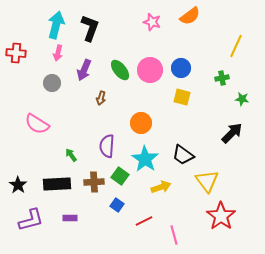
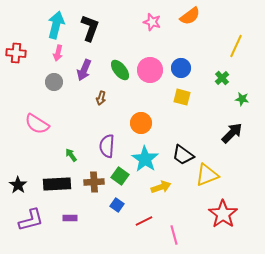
green cross: rotated 32 degrees counterclockwise
gray circle: moved 2 px right, 1 px up
yellow triangle: moved 6 px up; rotated 45 degrees clockwise
red star: moved 2 px right, 2 px up
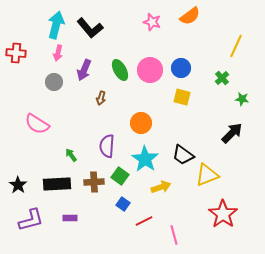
black L-shape: rotated 120 degrees clockwise
green ellipse: rotated 10 degrees clockwise
blue square: moved 6 px right, 1 px up
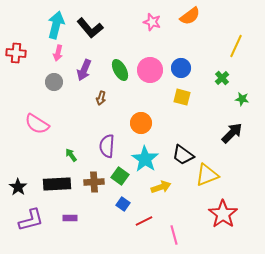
black star: moved 2 px down
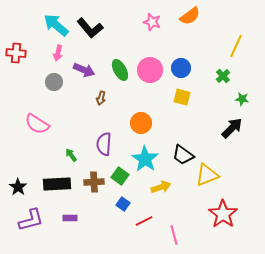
cyan arrow: rotated 64 degrees counterclockwise
purple arrow: rotated 90 degrees counterclockwise
green cross: moved 1 px right, 2 px up
black arrow: moved 5 px up
purple semicircle: moved 3 px left, 2 px up
